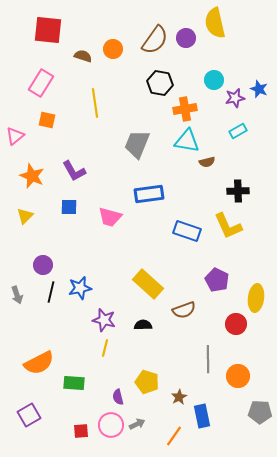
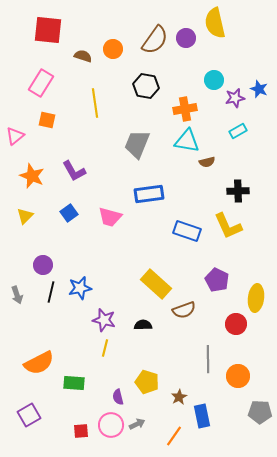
black hexagon at (160, 83): moved 14 px left, 3 px down
blue square at (69, 207): moved 6 px down; rotated 36 degrees counterclockwise
yellow rectangle at (148, 284): moved 8 px right
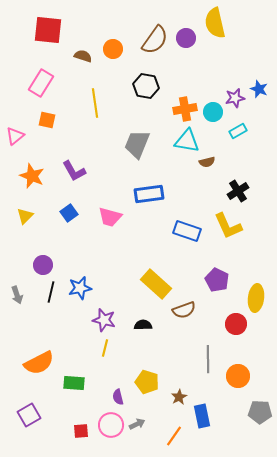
cyan circle at (214, 80): moved 1 px left, 32 px down
black cross at (238, 191): rotated 30 degrees counterclockwise
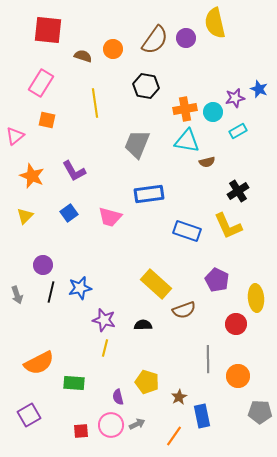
yellow ellipse at (256, 298): rotated 12 degrees counterclockwise
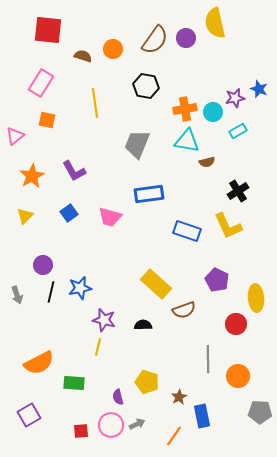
orange star at (32, 176): rotated 20 degrees clockwise
yellow line at (105, 348): moved 7 px left, 1 px up
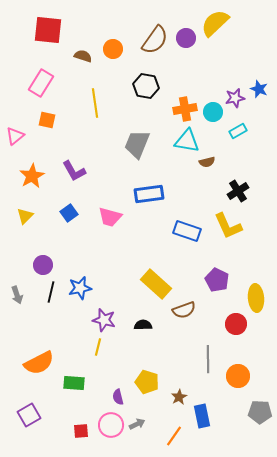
yellow semicircle at (215, 23): rotated 60 degrees clockwise
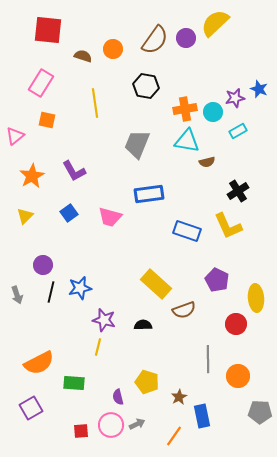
purple square at (29, 415): moved 2 px right, 7 px up
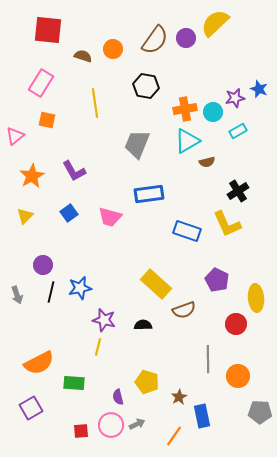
cyan triangle at (187, 141): rotated 40 degrees counterclockwise
yellow L-shape at (228, 226): moved 1 px left, 2 px up
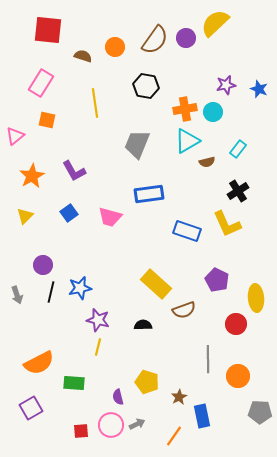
orange circle at (113, 49): moved 2 px right, 2 px up
purple star at (235, 98): moved 9 px left, 13 px up
cyan rectangle at (238, 131): moved 18 px down; rotated 24 degrees counterclockwise
purple star at (104, 320): moved 6 px left
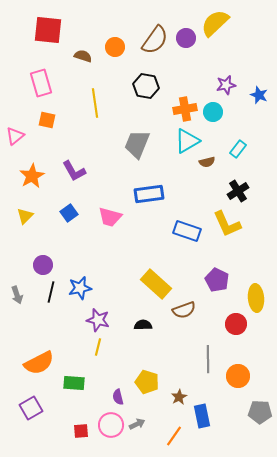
pink rectangle at (41, 83): rotated 48 degrees counterclockwise
blue star at (259, 89): moved 6 px down
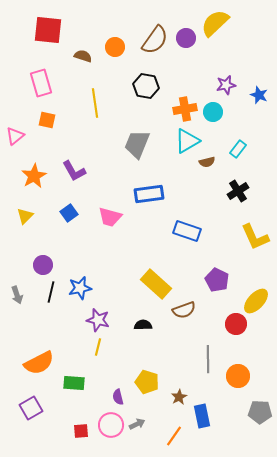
orange star at (32, 176): moved 2 px right
yellow L-shape at (227, 224): moved 28 px right, 13 px down
yellow ellipse at (256, 298): moved 3 px down; rotated 48 degrees clockwise
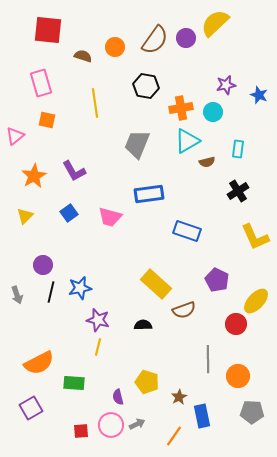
orange cross at (185, 109): moved 4 px left, 1 px up
cyan rectangle at (238, 149): rotated 30 degrees counterclockwise
gray pentagon at (260, 412): moved 8 px left
